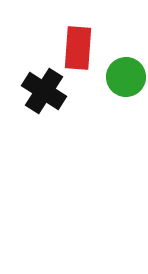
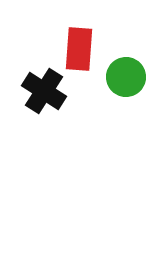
red rectangle: moved 1 px right, 1 px down
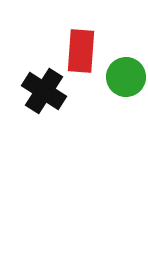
red rectangle: moved 2 px right, 2 px down
